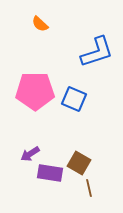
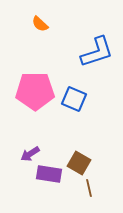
purple rectangle: moved 1 px left, 1 px down
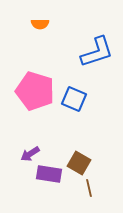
orange semicircle: rotated 42 degrees counterclockwise
pink pentagon: rotated 18 degrees clockwise
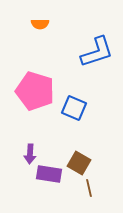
blue square: moved 9 px down
purple arrow: rotated 54 degrees counterclockwise
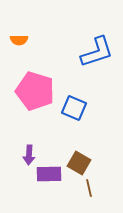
orange semicircle: moved 21 px left, 16 px down
purple arrow: moved 1 px left, 1 px down
purple rectangle: rotated 10 degrees counterclockwise
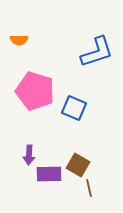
brown square: moved 1 px left, 2 px down
